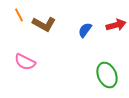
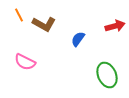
red arrow: moved 1 px left, 1 px down
blue semicircle: moved 7 px left, 9 px down
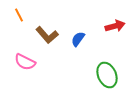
brown L-shape: moved 3 px right, 11 px down; rotated 20 degrees clockwise
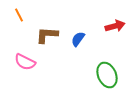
brown L-shape: rotated 135 degrees clockwise
